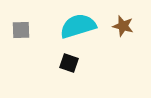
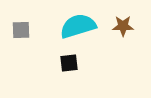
brown star: rotated 15 degrees counterclockwise
black square: rotated 24 degrees counterclockwise
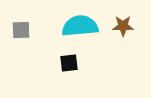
cyan semicircle: moved 2 px right; rotated 12 degrees clockwise
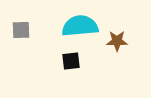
brown star: moved 6 px left, 15 px down
black square: moved 2 px right, 2 px up
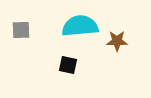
black square: moved 3 px left, 4 px down; rotated 18 degrees clockwise
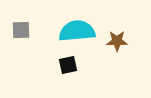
cyan semicircle: moved 3 px left, 5 px down
black square: rotated 24 degrees counterclockwise
